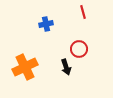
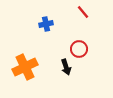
red line: rotated 24 degrees counterclockwise
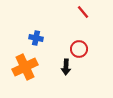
blue cross: moved 10 px left, 14 px down; rotated 24 degrees clockwise
black arrow: rotated 21 degrees clockwise
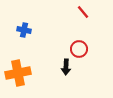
blue cross: moved 12 px left, 8 px up
orange cross: moved 7 px left, 6 px down; rotated 15 degrees clockwise
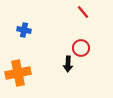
red circle: moved 2 px right, 1 px up
black arrow: moved 2 px right, 3 px up
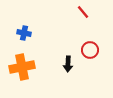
blue cross: moved 3 px down
red circle: moved 9 px right, 2 px down
orange cross: moved 4 px right, 6 px up
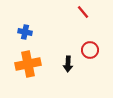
blue cross: moved 1 px right, 1 px up
orange cross: moved 6 px right, 3 px up
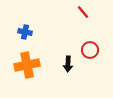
orange cross: moved 1 px left, 1 px down
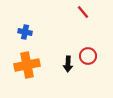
red circle: moved 2 px left, 6 px down
